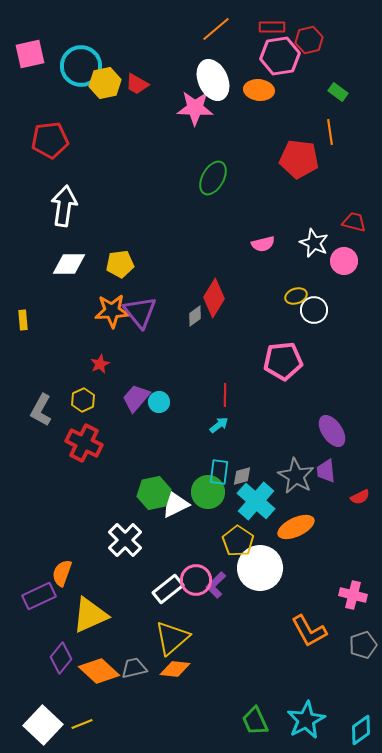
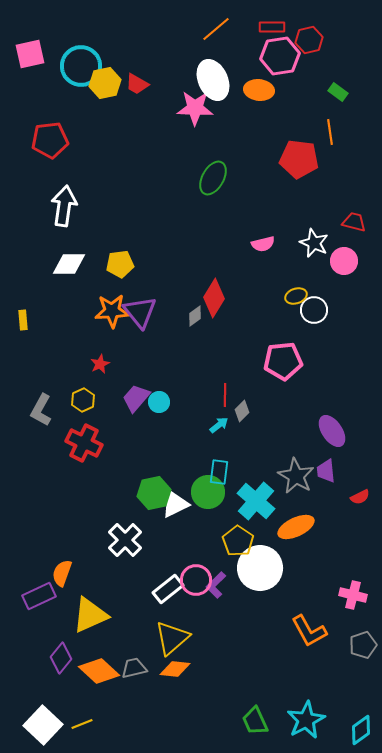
gray diamond at (242, 476): moved 65 px up; rotated 30 degrees counterclockwise
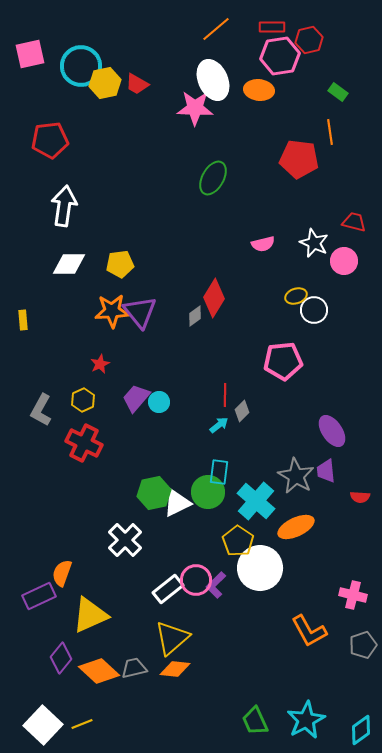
red semicircle at (360, 497): rotated 30 degrees clockwise
white triangle at (175, 504): moved 2 px right, 1 px up
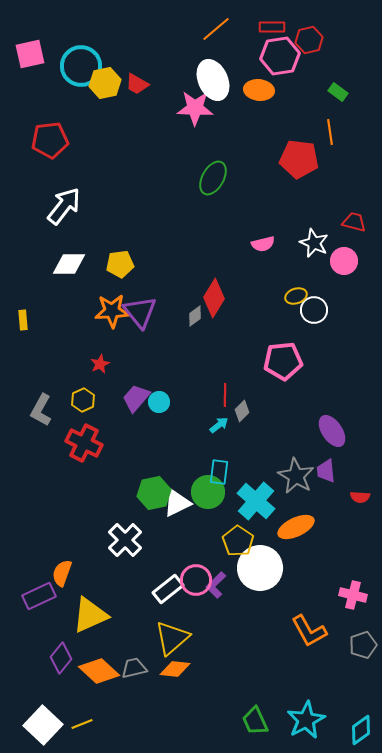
white arrow at (64, 206): rotated 30 degrees clockwise
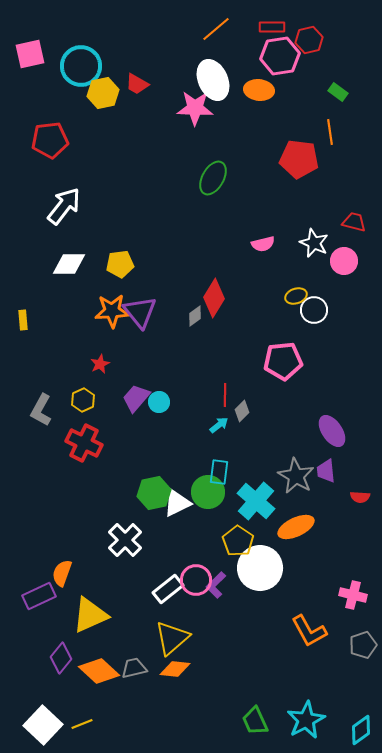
yellow hexagon at (105, 83): moved 2 px left, 10 px down
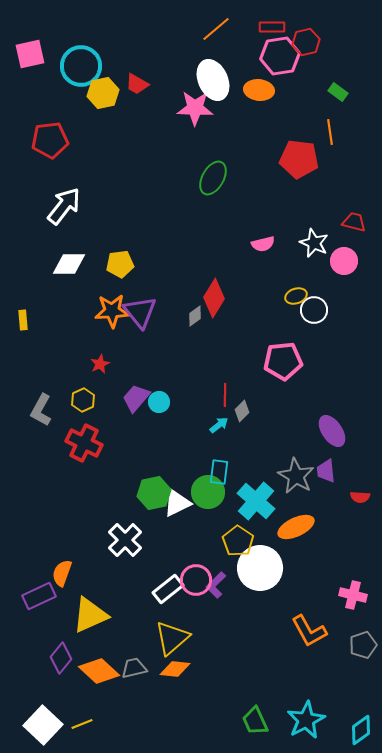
red hexagon at (309, 40): moved 3 px left, 2 px down
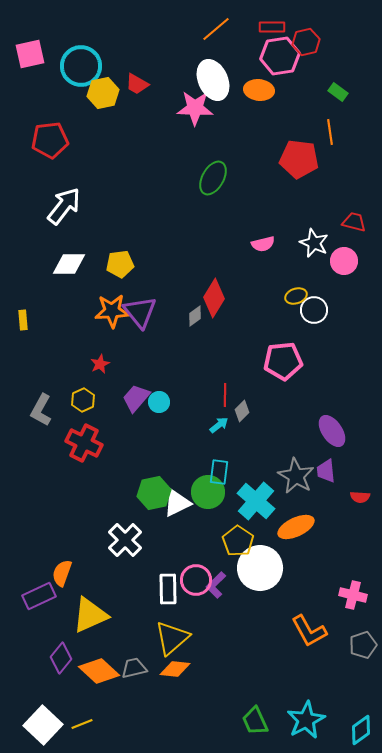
white rectangle at (168, 589): rotated 52 degrees counterclockwise
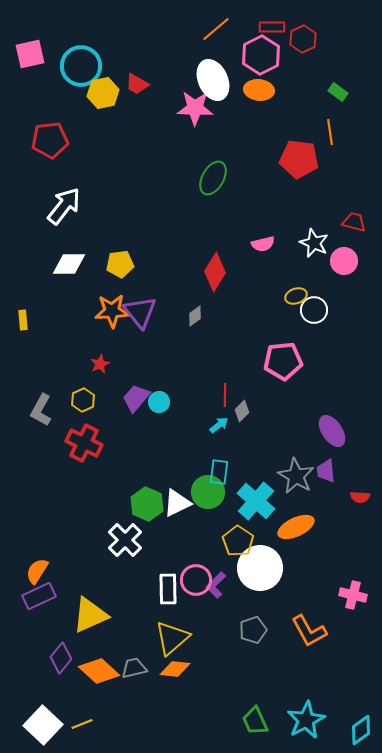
red hexagon at (306, 42): moved 3 px left, 3 px up; rotated 12 degrees counterclockwise
pink hexagon at (280, 56): moved 19 px left, 1 px up; rotated 18 degrees counterclockwise
red diamond at (214, 298): moved 1 px right, 26 px up
green hexagon at (154, 493): moved 7 px left, 11 px down; rotated 24 degrees counterclockwise
orange semicircle at (62, 573): moved 25 px left, 2 px up; rotated 12 degrees clockwise
gray pentagon at (363, 645): moved 110 px left, 15 px up
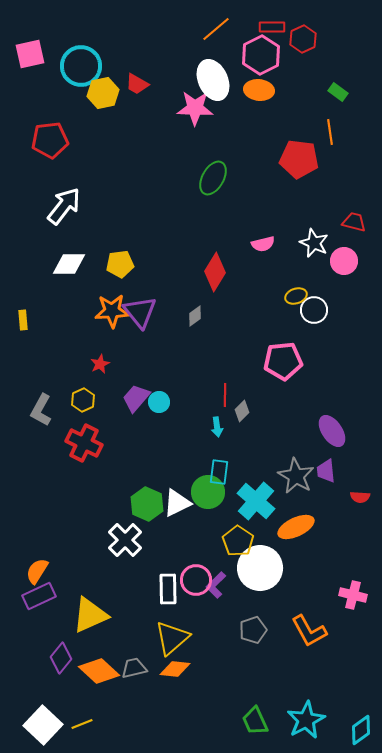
cyan arrow at (219, 425): moved 2 px left, 2 px down; rotated 120 degrees clockwise
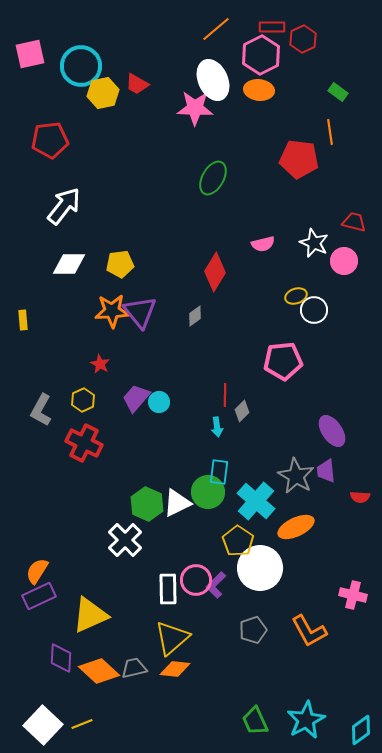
red star at (100, 364): rotated 18 degrees counterclockwise
purple diamond at (61, 658): rotated 36 degrees counterclockwise
